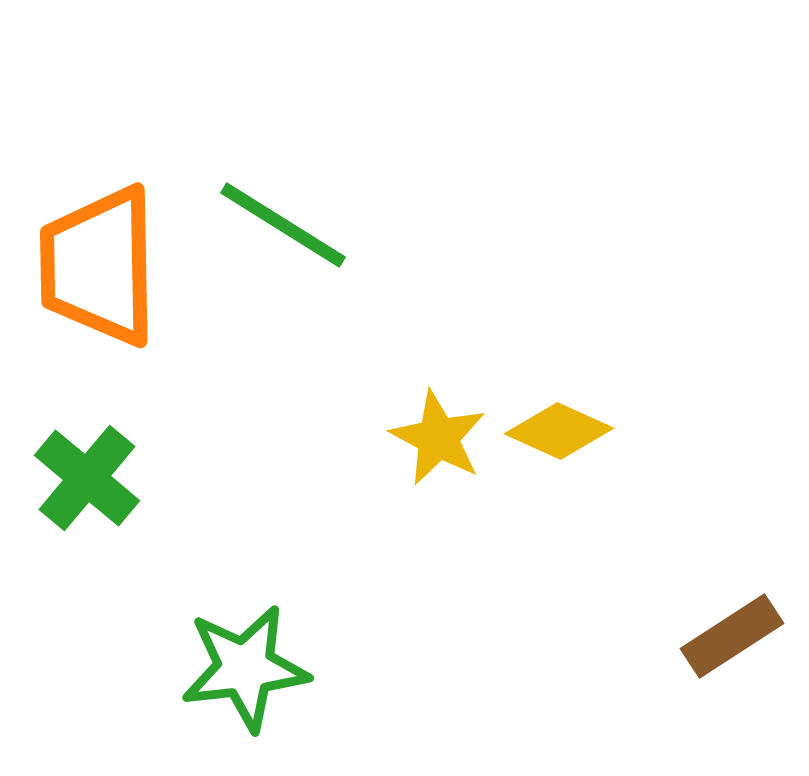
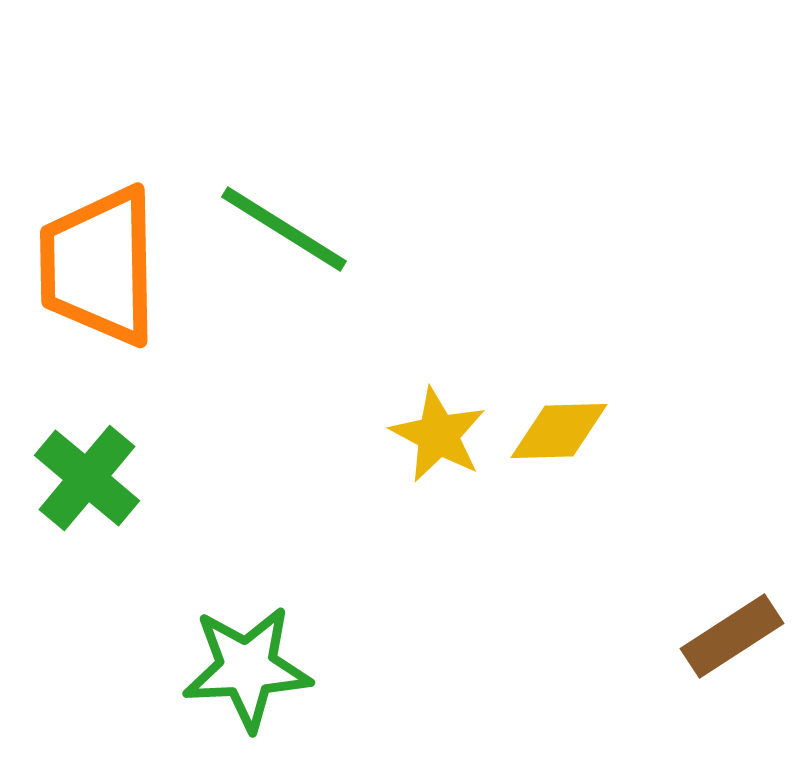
green line: moved 1 px right, 4 px down
yellow diamond: rotated 26 degrees counterclockwise
yellow star: moved 3 px up
green star: moved 2 px right; rotated 4 degrees clockwise
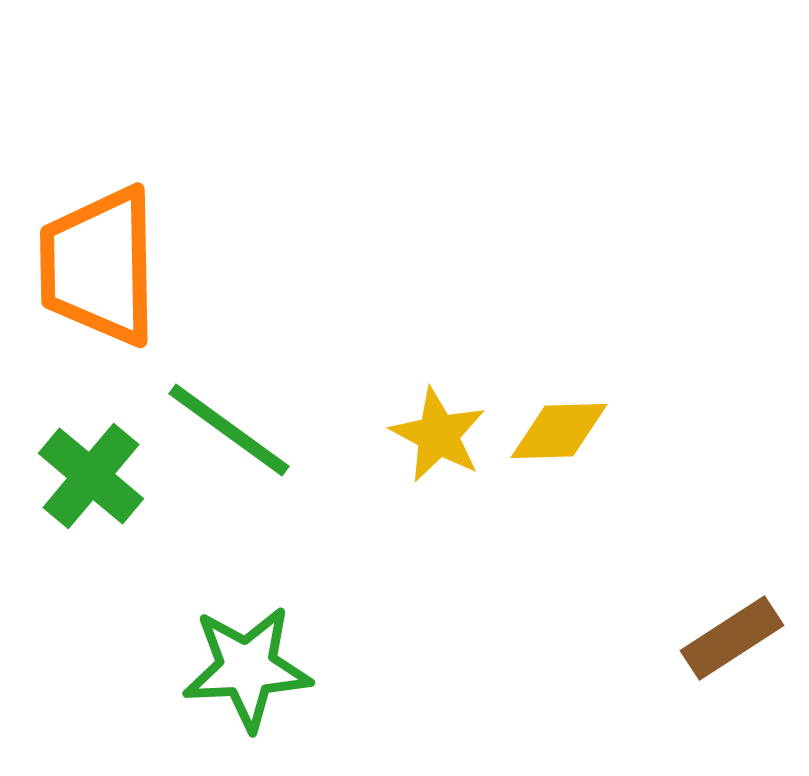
green line: moved 55 px left, 201 px down; rotated 4 degrees clockwise
green cross: moved 4 px right, 2 px up
brown rectangle: moved 2 px down
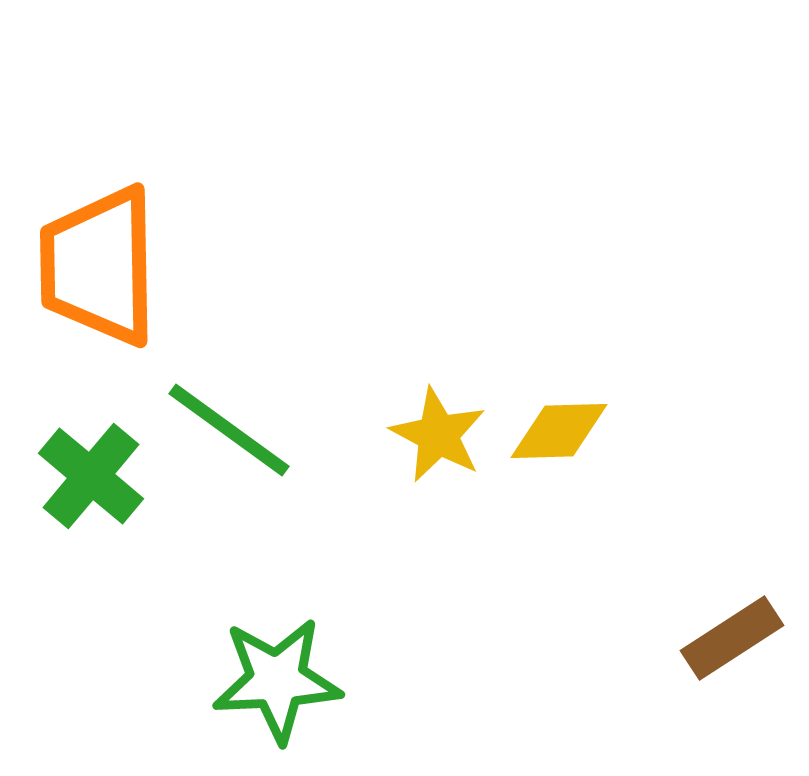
green star: moved 30 px right, 12 px down
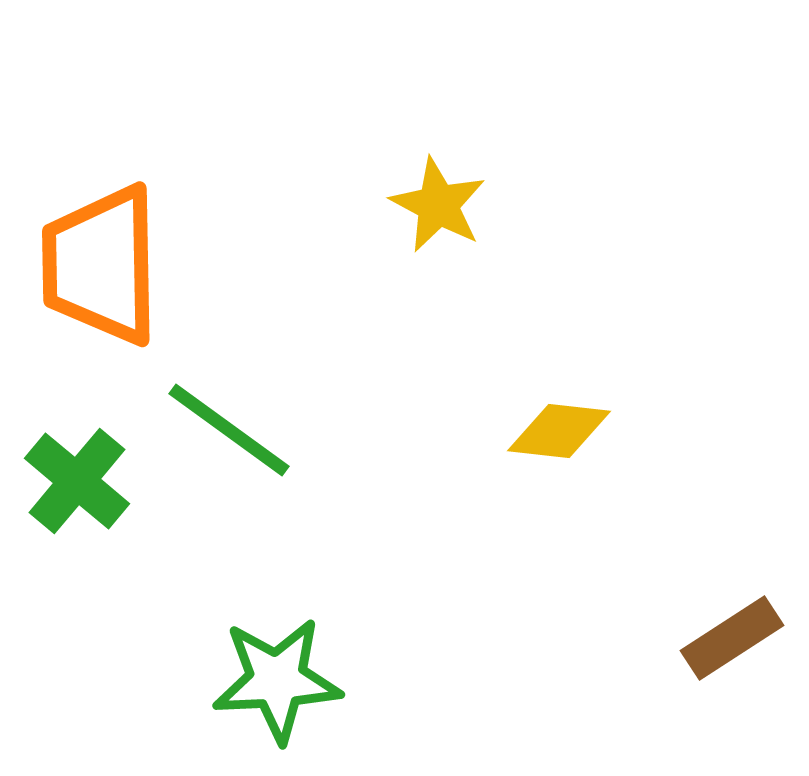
orange trapezoid: moved 2 px right, 1 px up
yellow diamond: rotated 8 degrees clockwise
yellow star: moved 230 px up
green cross: moved 14 px left, 5 px down
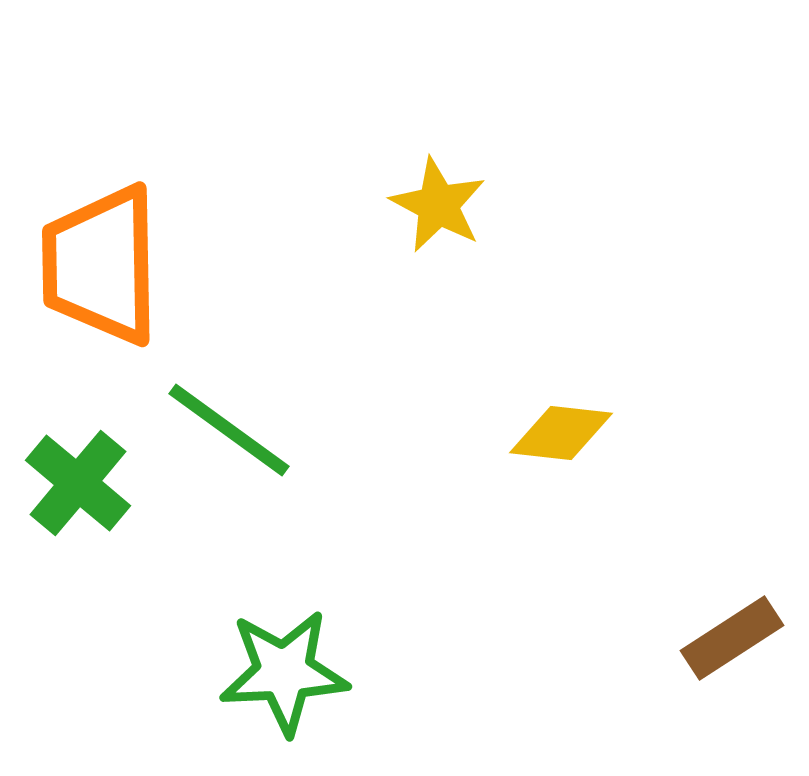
yellow diamond: moved 2 px right, 2 px down
green cross: moved 1 px right, 2 px down
green star: moved 7 px right, 8 px up
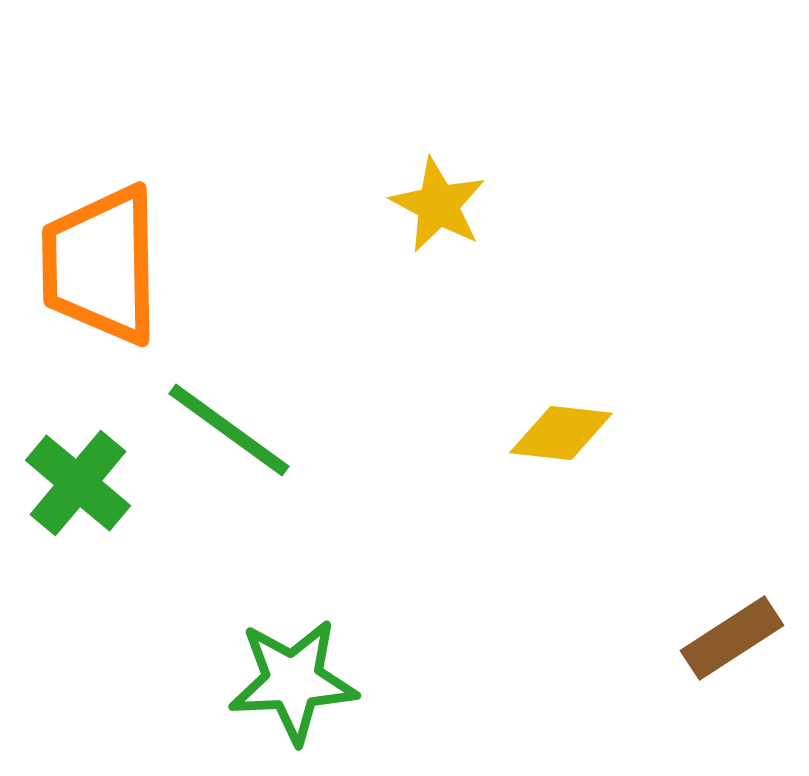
green star: moved 9 px right, 9 px down
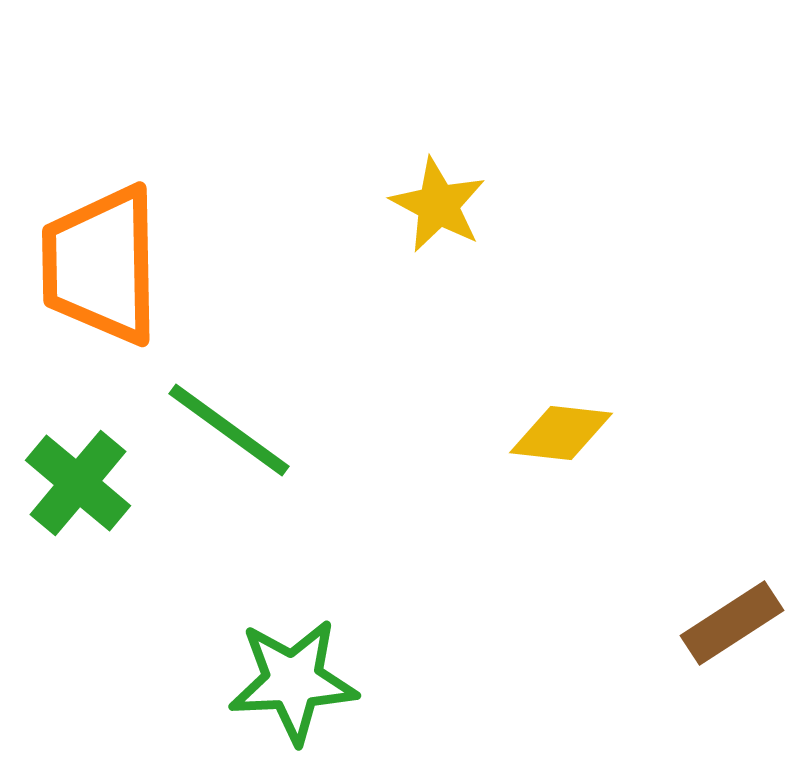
brown rectangle: moved 15 px up
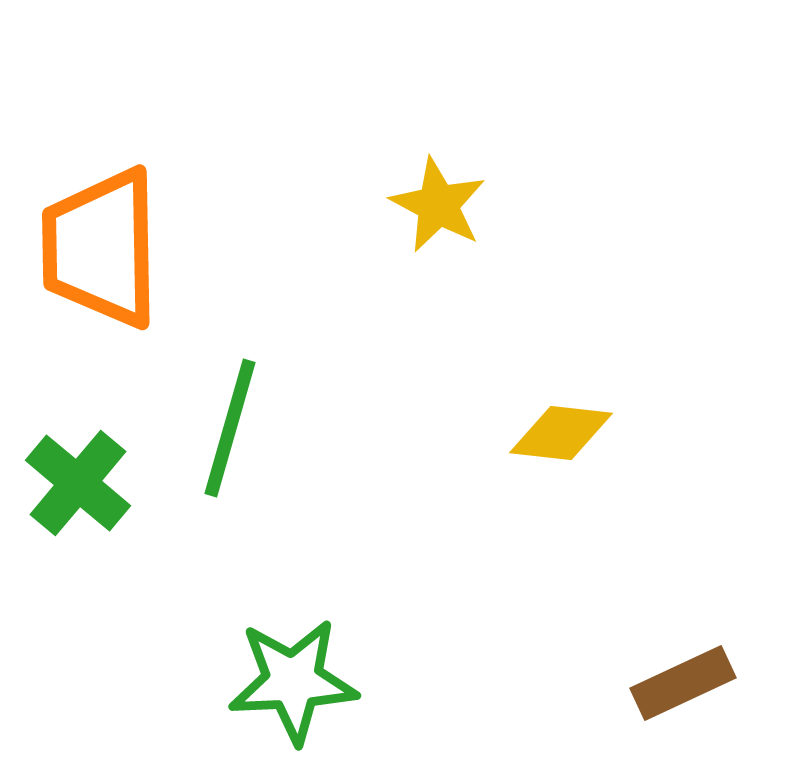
orange trapezoid: moved 17 px up
green line: moved 1 px right, 2 px up; rotated 70 degrees clockwise
brown rectangle: moved 49 px left, 60 px down; rotated 8 degrees clockwise
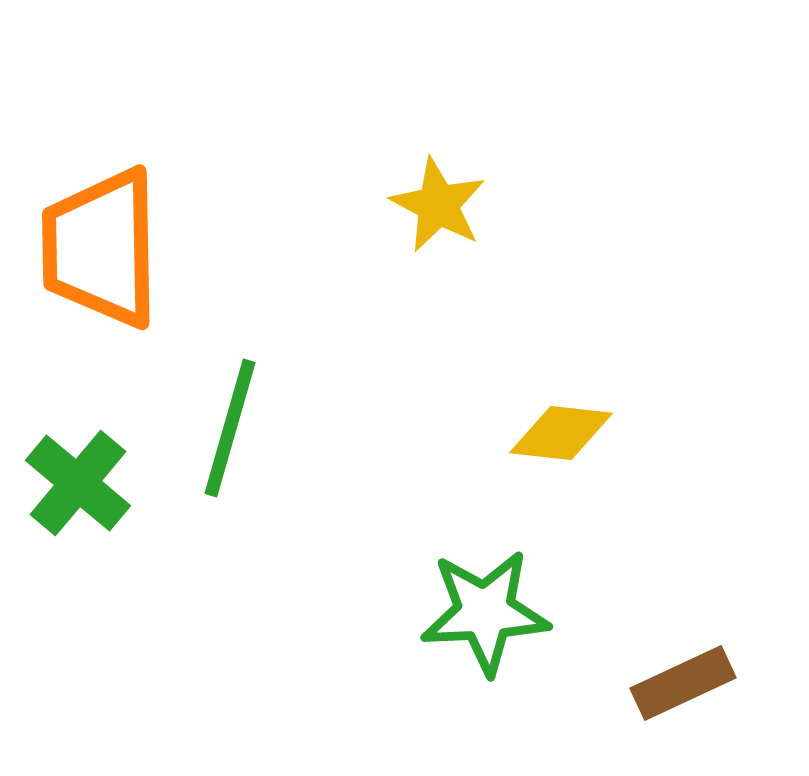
green star: moved 192 px right, 69 px up
